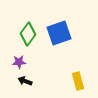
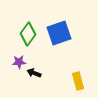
black arrow: moved 9 px right, 8 px up
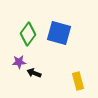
blue square: rotated 35 degrees clockwise
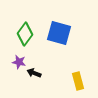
green diamond: moved 3 px left
purple star: rotated 16 degrees clockwise
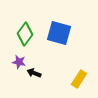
yellow rectangle: moved 1 px right, 2 px up; rotated 48 degrees clockwise
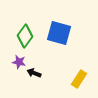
green diamond: moved 2 px down
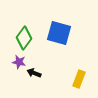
green diamond: moved 1 px left, 2 px down
yellow rectangle: rotated 12 degrees counterclockwise
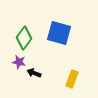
yellow rectangle: moved 7 px left
